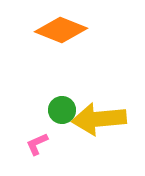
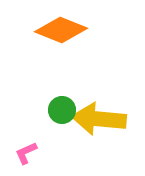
yellow arrow: rotated 10 degrees clockwise
pink L-shape: moved 11 px left, 9 px down
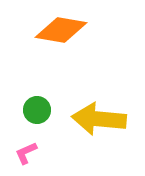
orange diamond: rotated 12 degrees counterclockwise
green circle: moved 25 px left
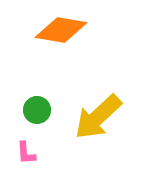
yellow arrow: moved 1 px left, 2 px up; rotated 48 degrees counterclockwise
pink L-shape: rotated 70 degrees counterclockwise
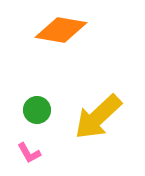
pink L-shape: moved 3 px right; rotated 25 degrees counterclockwise
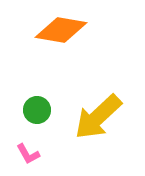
pink L-shape: moved 1 px left, 1 px down
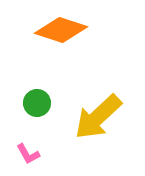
orange diamond: rotated 9 degrees clockwise
green circle: moved 7 px up
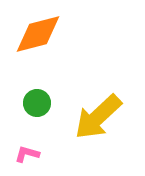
orange diamond: moved 23 px left, 4 px down; rotated 33 degrees counterclockwise
pink L-shape: moved 1 px left; rotated 135 degrees clockwise
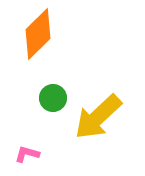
orange diamond: rotated 30 degrees counterclockwise
green circle: moved 16 px right, 5 px up
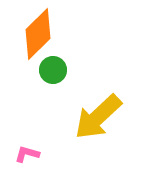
green circle: moved 28 px up
